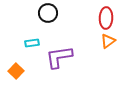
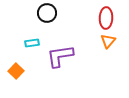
black circle: moved 1 px left
orange triangle: rotated 14 degrees counterclockwise
purple L-shape: moved 1 px right, 1 px up
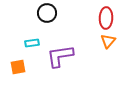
orange square: moved 2 px right, 4 px up; rotated 35 degrees clockwise
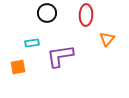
red ellipse: moved 20 px left, 3 px up
orange triangle: moved 1 px left, 2 px up
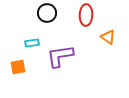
orange triangle: moved 1 px right, 2 px up; rotated 35 degrees counterclockwise
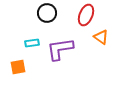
red ellipse: rotated 20 degrees clockwise
orange triangle: moved 7 px left
purple L-shape: moved 7 px up
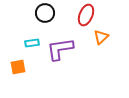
black circle: moved 2 px left
orange triangle: rotated 42 degrees clockwise
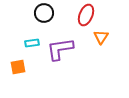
black circle: moved 1 px left
orange triangle: rotated 14 degrees counterclockwise
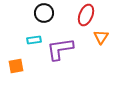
cyan rectangle: moved 2 px right, 3 px up
orange square: moved 2 px left, 1 px up
